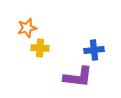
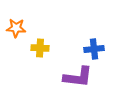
orange star: moved 11 px left; rotated 18 degrees clockwise
blue cross: moved 1 px up
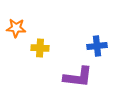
blue cross: moved 3 px right, 3 px up
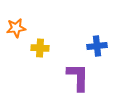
orange star: rotated 12 degrees counterclockwise
purple L-shape: rotated 96 degrees counterclockwise
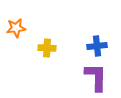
yellow cross: moved 7 px right
purple L-shape: moved 18 px right
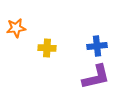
purple L-shape: rotated 76 degrees clockwise
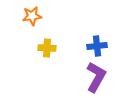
orange star: moved 16 px right, 12 px up
purple L-shape: rotated 48 degrees counterclockwise
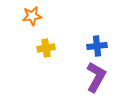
yellow cross: moved 1 px left; rotated 12 degrees counterclockwise
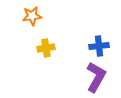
blue cross: moved 2 px right
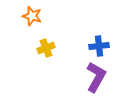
orange star: rotated 24 degrees clockwise
yellow cross: rotated 12 degrees counterclockwise
